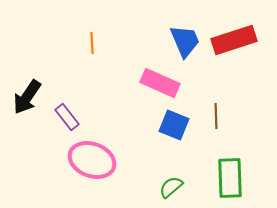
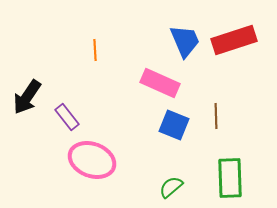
orange line: moved 3 px right, 7 px down
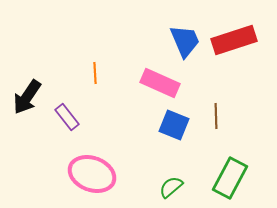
orange line: moved 23 px down
pink ellipse: moved 14 px down
green rectangle: rotated 30 degrees clockwise
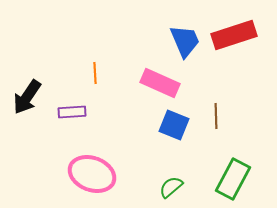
red rectangle: moved 5 px up
purple rectangle: moved 5 px right, 5 px up; rotated 56 degrees counterclockwise
green rectangle: moved 3 px right, 1 px down
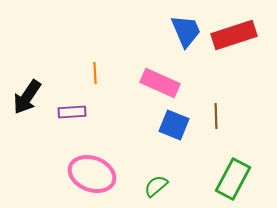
blue trapezoid: moved 1 px right, 10 px up
green semicircle: moved 15 px left, 1 px up
